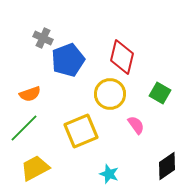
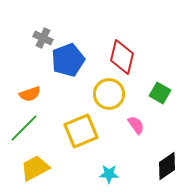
yellow circle: moved 1 px left
cyan star: rotated 18 degrees counterclockwise
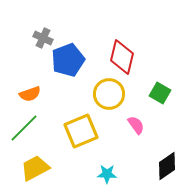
cyan star: moved 2 px left
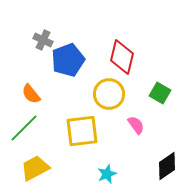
gray cross: moved 2 px down
orange semicircle: moved 1 px right; rotated 70 degrees clockwise
yellow square: moved 1 px right; rotated 16 degrees clockwise
cyan star: rotated 24 degrees counterclockwise
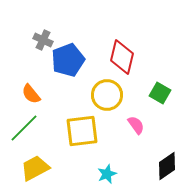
yellow circle: moved 2 px left, 1 px down
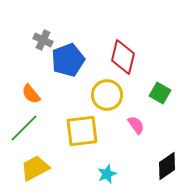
red diamond: moved 1 px right
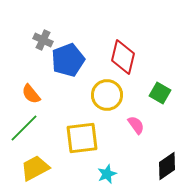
yellow square: moved 7 px down
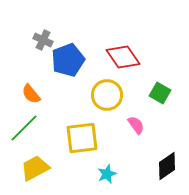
red diamond: rotated 48 degrees counterclockwise
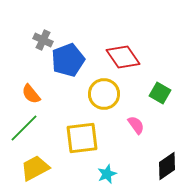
yellow circle: moved 3 px left, 1 px up
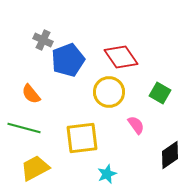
red diamond: moved 2 px left
yellow circle: moved 5 px right, 2 px up
green line: rotated 60 degrees clockwise
black diamond: moved 3 px right, 11 px up
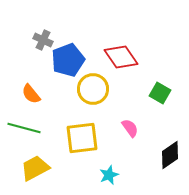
yellow circle: moved 16 px left, 3 px up
pink semicircle: moved 6 px left, 3 px down
cyan star: moved 2 px right, 1 px down
